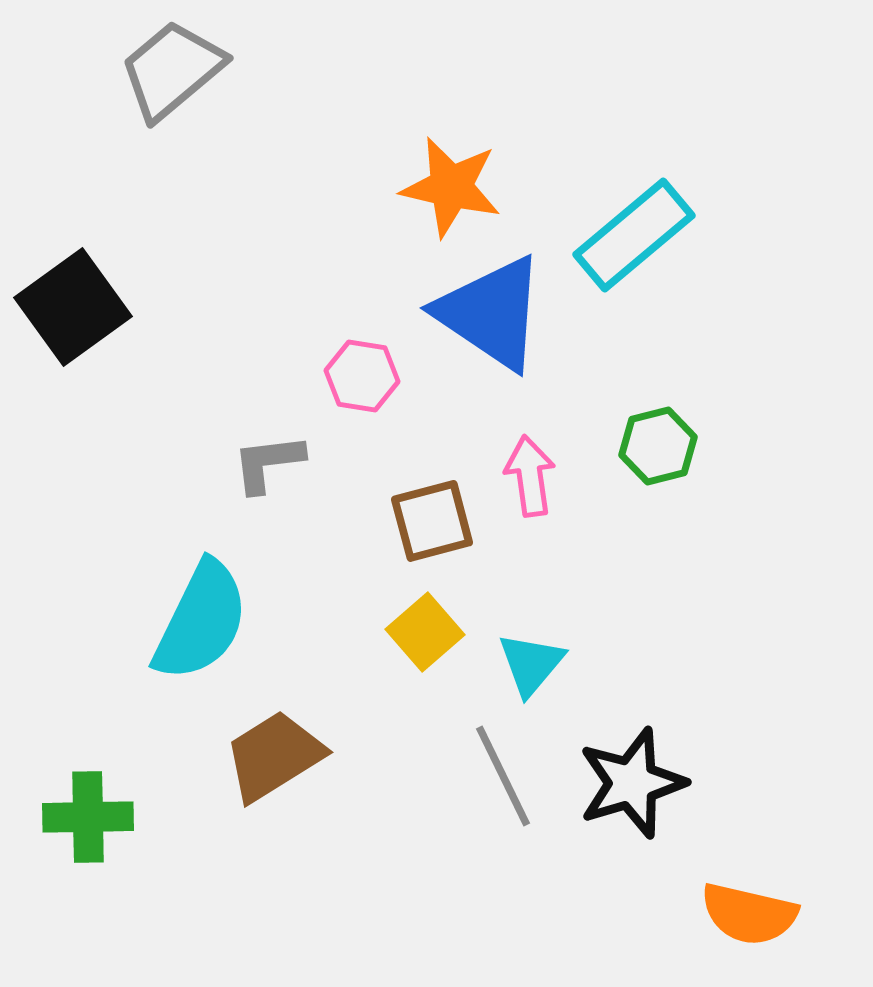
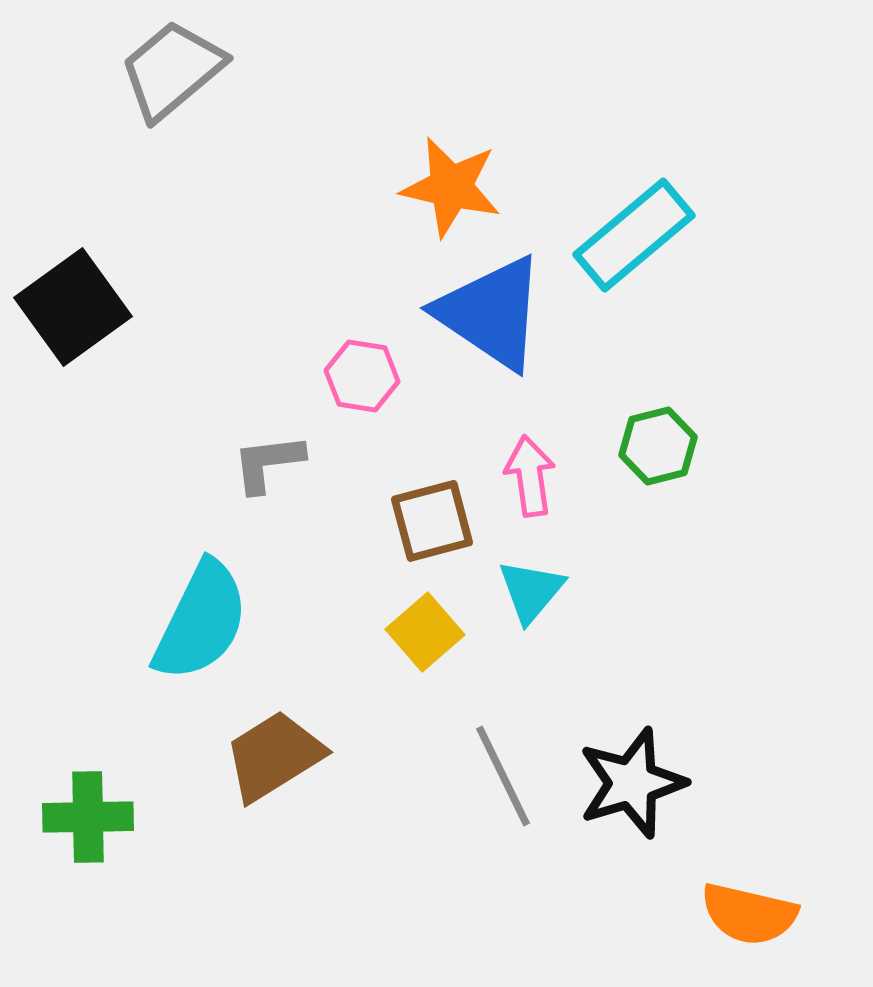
cyan triangle: moved 73 px up
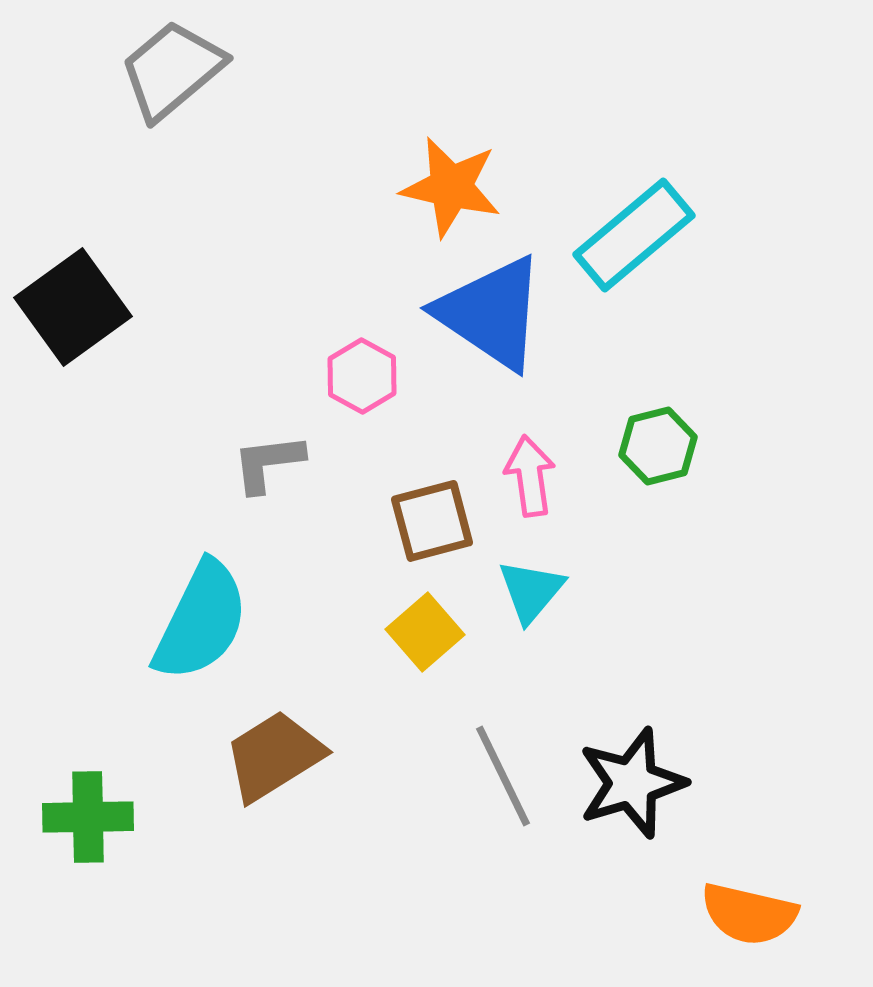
pink hexagon: rotated 20 degrees clockwise
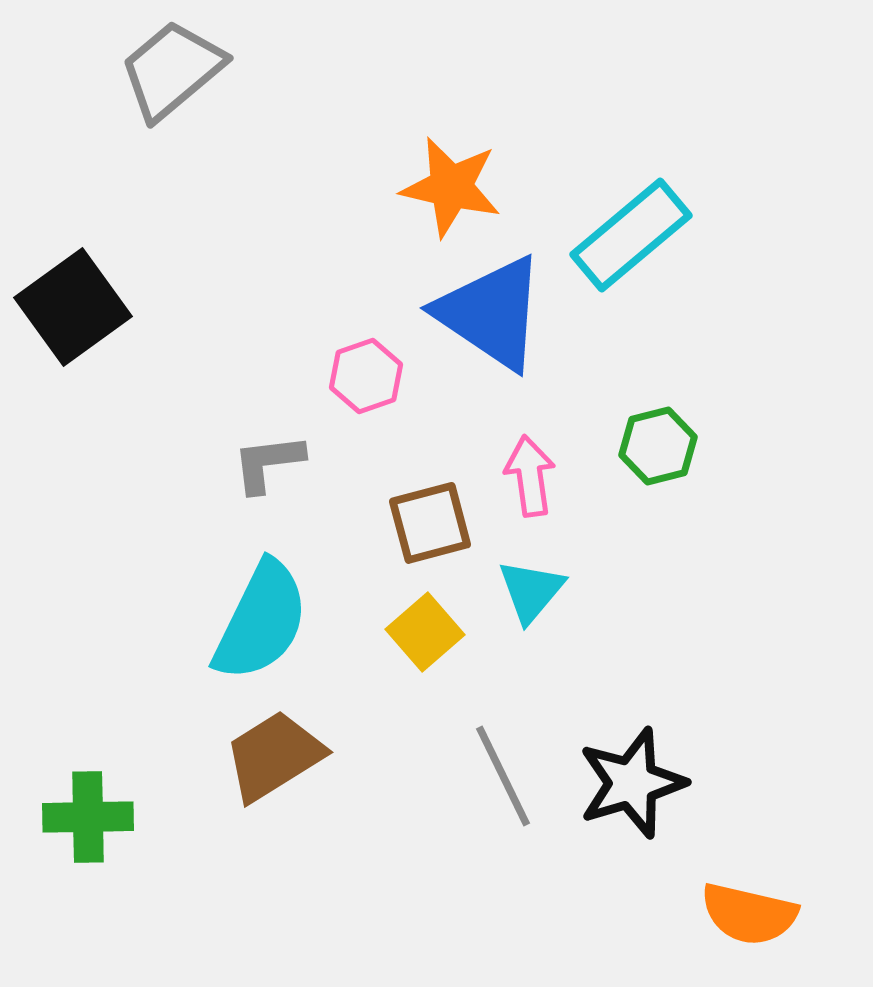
cyan rectangle: moved 3 px left
pink hexagon: moved 4 px right; rotated 12 degrees clockwise
brown square: moved 2 px left, 2 px down
cyan semicircle: moved 60 px right
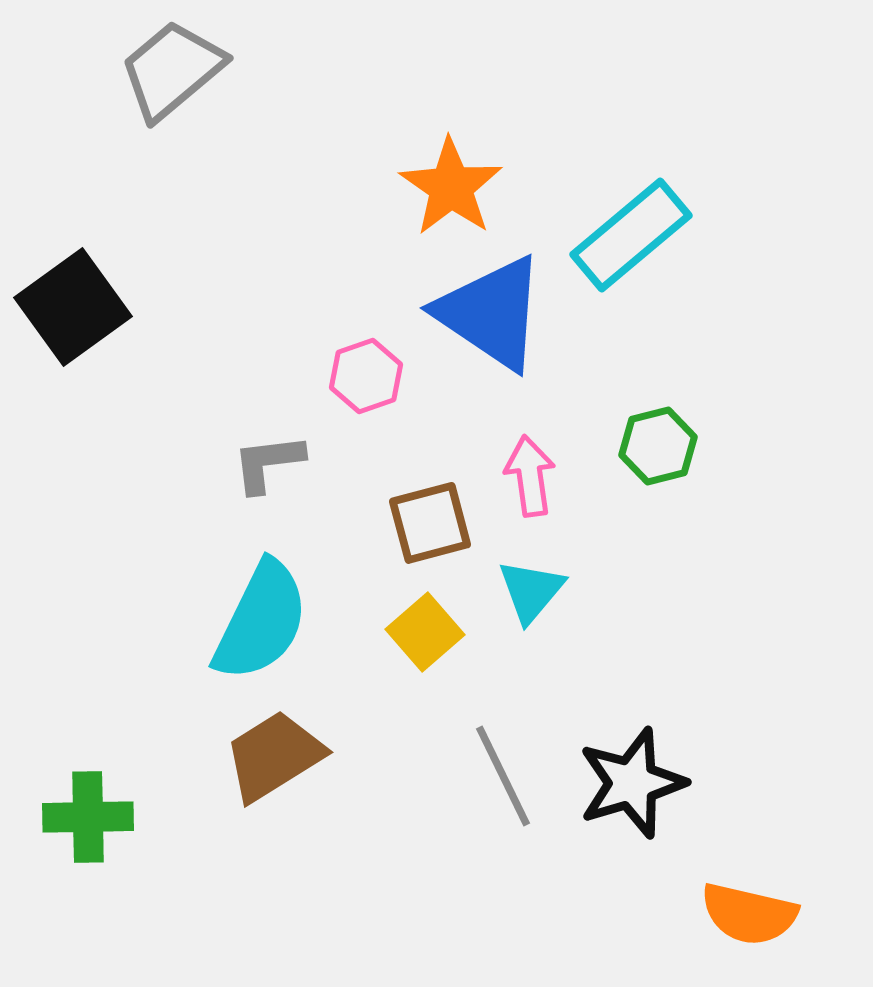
orange star: rotated 22 degrees clockwise
